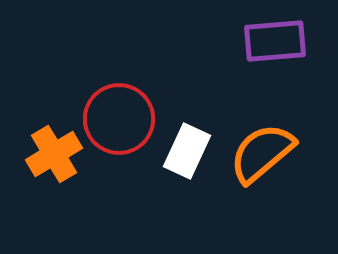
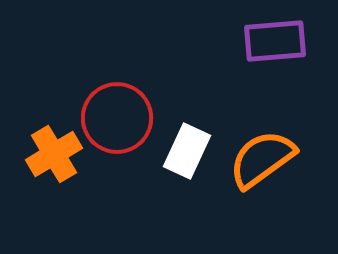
red circle: moved 2 px left, 1 px up
orange semicircle: moved 6 px down; rotated 4 degrees clockwise
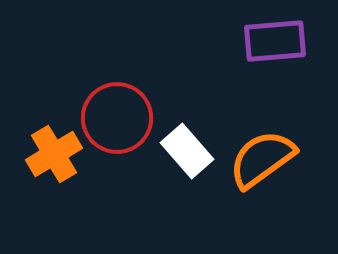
white rectangle: rotated 66 degrees counterclockwise
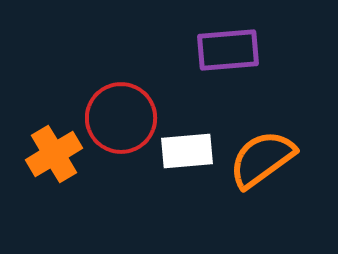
purple rectangle: moved 47 px left, 9 px down
red circle: moved 4 px right
white rectangle: rotated 54 degrees counterclockwise
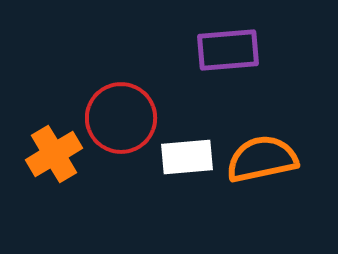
white rectangle: moved 6 px down
orange semicircle: rotated 24 degrees clockwise
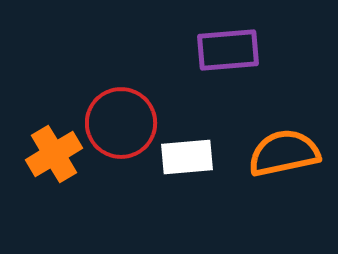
red circle: moved 5 px down
orange semicircle: moved 22 px right, 6 px up
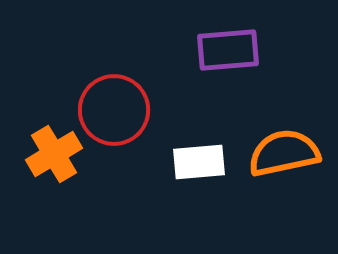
red circle: moved 7 px left, 13 px up
white rectangle: moved 12 px right, 5 px down
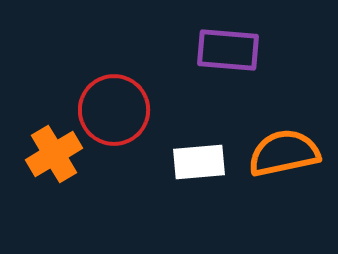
purple rectangle: rotated 10 degrees clockwise
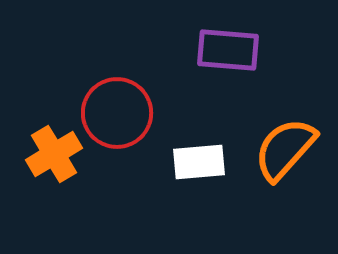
red circle: moved 3 px right, 3 px down
orange semicircle: moved 1 px right, 4 px up; rotated 36 degrees counterclockwise
